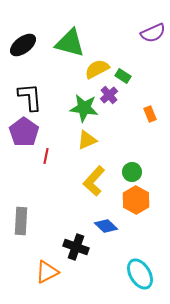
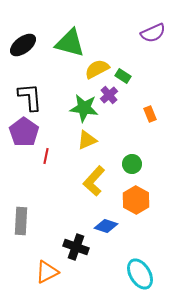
green circle: moved 8 px up
blue diamond: rotated 25 degrees counterclockwise
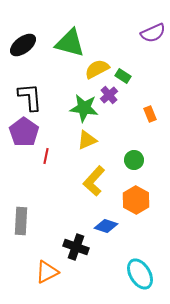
green circle: moved 2 px right, 4 px up
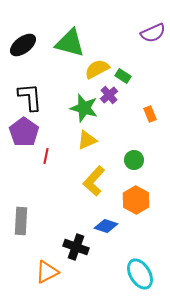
green star: rotated 8 degrees clockwise
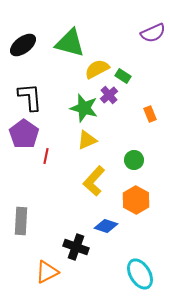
purple pentagon: moved 2 px down
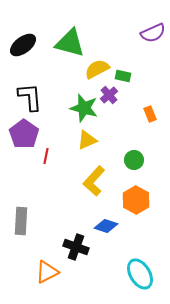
green rectangle: rotated 21 degrees counterclockwise
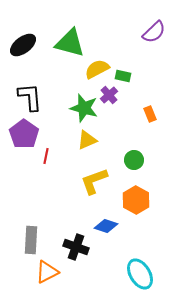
purple semicircle: moved 1 px right, 1 px up; rotated 20 degrees counterclockwise
yellow L-shape: rotated 28 degrees clockwise
gray rectangle: moved 10 px right, 19 px down
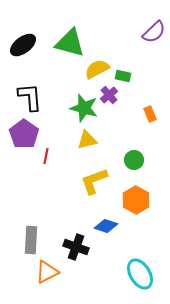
yellow triangle: rotated 10 degrees clockwise
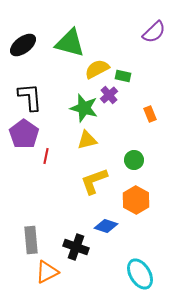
gray rectangle: rotated 8 degrees counterclockwise
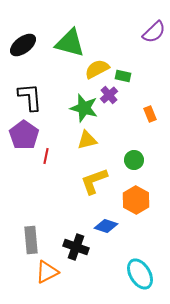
purple pentagon: moved 1 px down
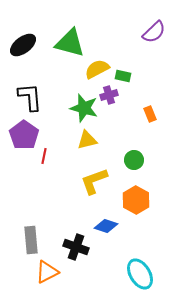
purple cross: rotated 24 degrees clockwise
red line: moved 2 px left
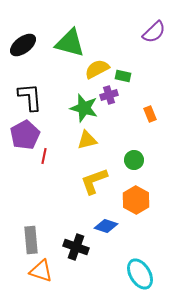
purple pentagon: moved 1 px right; rotated 8 degrees clockwise
orange triangle: moved 6 px left, 1 px up; rotated 45 degrees clockwise
